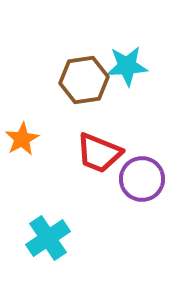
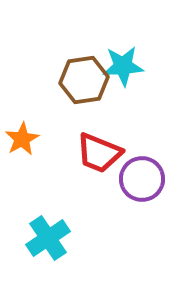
cyan star: moved 4 px left
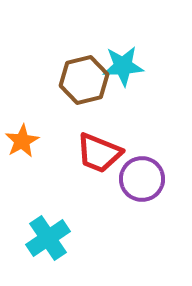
brown hexagon: rotated 6 degrees counterclockwise
orange star: moved 2 px down
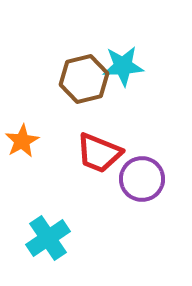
brown hexagon: moved 1 px up
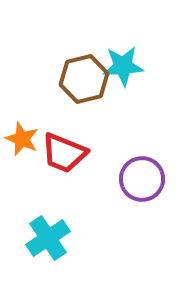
orange star: moved 2 px up; rotated 20 degrees counterclockwise
red trapezoid: moved 35 px left
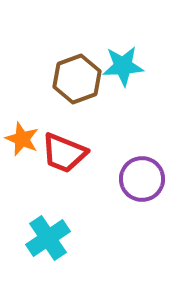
brown hexagon: moved 7 px left; rotated 6 degrees counterclockwise
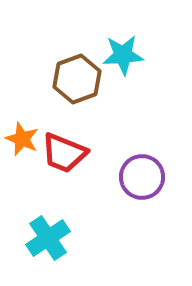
cyan star: moved 11 px up
purple circle: moved 2 px up
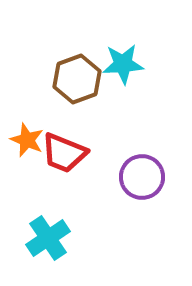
cyan star: moved 9 px down
orange star: moved 5 px right, 1 px down
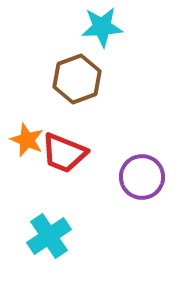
cyan star: moved 21 px left, 37 px up
cyan cross: moved 1 px right, 2 px up
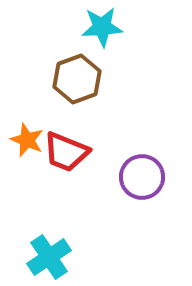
red trapezoid: moved 2 px right, 1 px up
cyan cross: moved 21 px down
